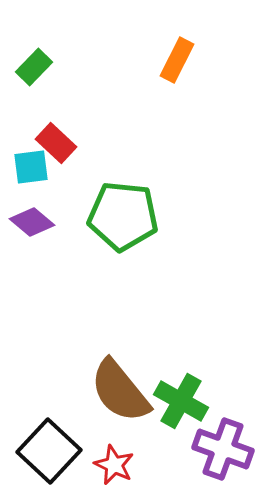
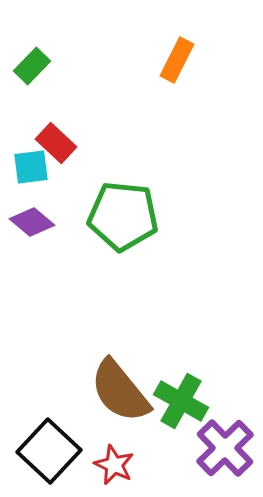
green rectangle: moved 2 px left, 1 px up
purple cross: moved 2 px right, 1 px up; rotated 26 degrees clockwise
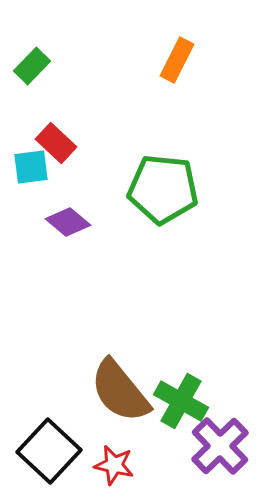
green pentagon: moved 40 px right, 27 px up
purple diamond: moved 36 px right
purple cross: moved 5 px left, 2 px up
red star: rotated 12 degrees counterclockwise
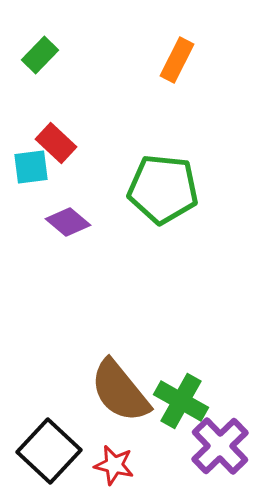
green rectangle: moved 8 px right, 11 px up
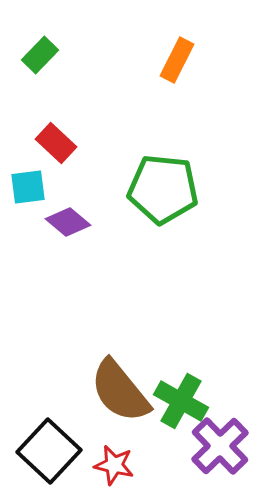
cyan square: moved 3 px left, 20 px down
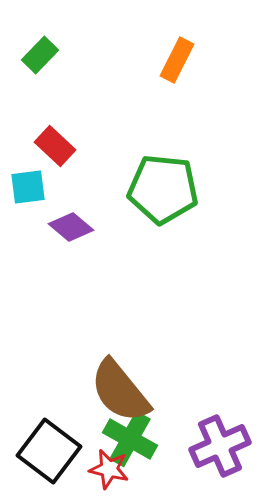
red rectangle: moved 1 px left, 3 px down
purple diamond: moved 3 px right, 5 px down
green cross: moved 51 px left, 38 px down
purple cross: rotated 20 degrees clockwise
black square: rotated 6 degrees counterclockwise
red star: moved 5 px left, 4 px down
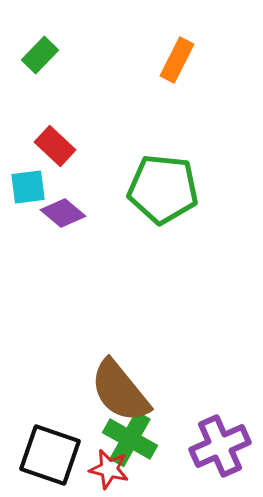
purple diamond: moved 8 px left, 14 px up
black square: moved 1 px right, 4 px down; rotated 18 degrees counterclockwise
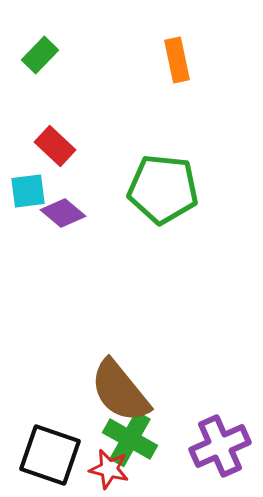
orange rectangle: rotated 39 degrees counterclockwise
cyan square: moved 4 px down
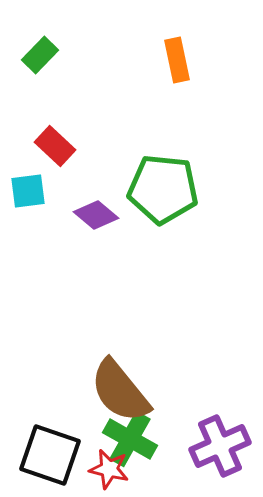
purple diamond: moved 33 px right, 2 px down
